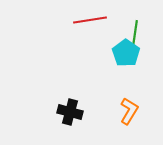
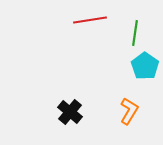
cyan pentagon: moved 19 px right, 13 px down
black cross: rotated 25 degrees clockwise
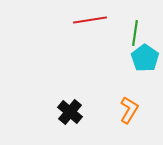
cyan pentagon: moved 8 px up
orange L-shape: moved 1 px up
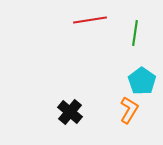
cyan pentagon: moved 3 px left, 23 px down
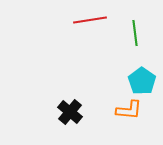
green line: rotated 15 degrees counterclockwise
orange L-shape: rotated 64 degrees clockwise
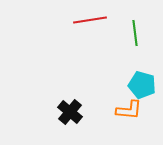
cyan pentagon: moved 4 px down; rotated 20 degrees counterclockwise
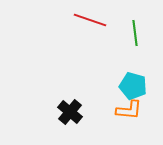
red line: rotated 28 degrees clockwise
cyan pentagon: moved 9 px left, 1 px down
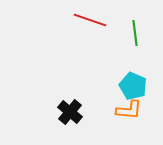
cyan pentagon: rotated 8 degrees clockwise
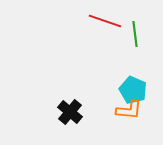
red line: moved 15 px right, 1 px down
green line: moved 1 px down
cyan pentagon: moved 4 px down
